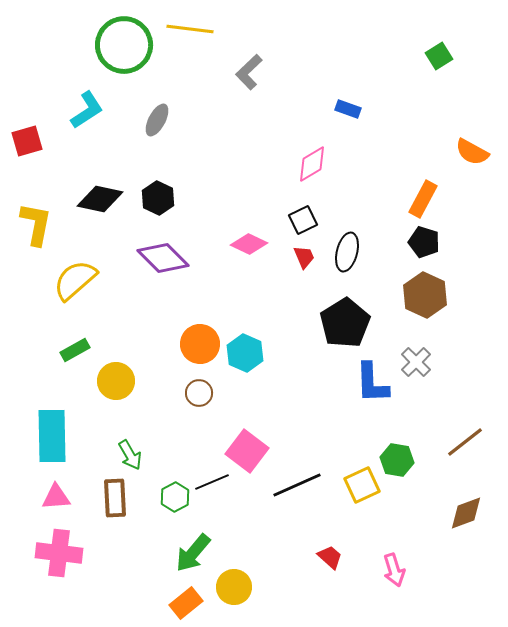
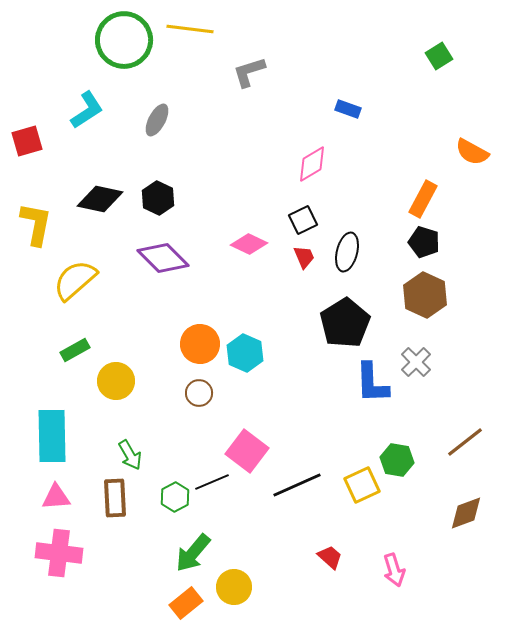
green circle at (124, 45): moved 5 px up
gray L-shape at (249, 72): rotated 27 degrees clockwise
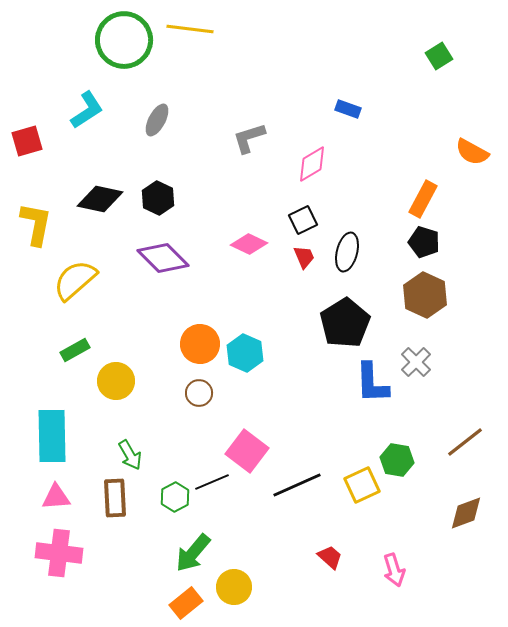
gray L-shape at (249, 72): moved 66 px down
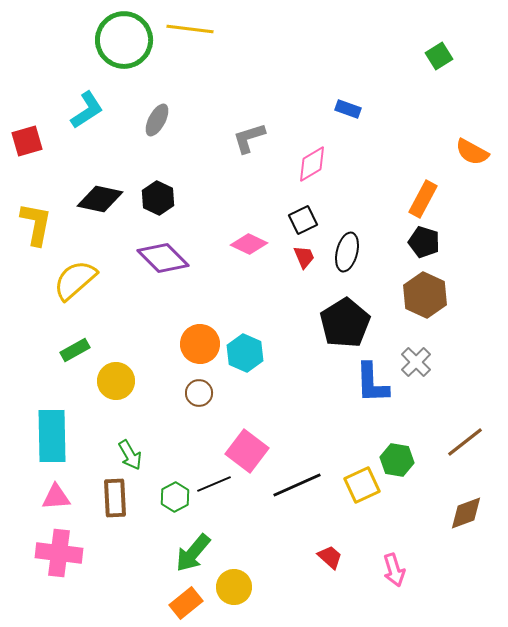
black line at (212, 482): moved 2 px right, 2 px down
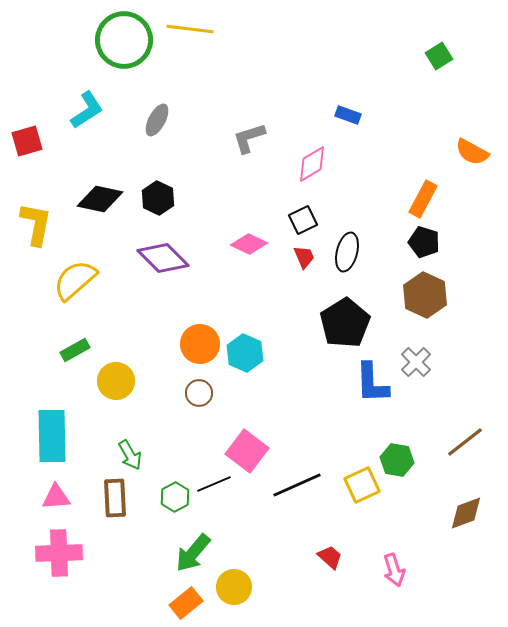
blue rectangle at (348, 109): moved 6 px down
pink cross at (59, 553): rotated 9 degrees counterclockwise
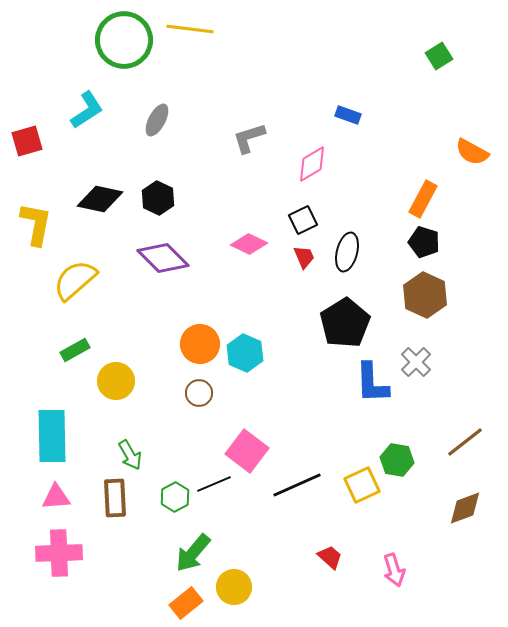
brown diamond at (466, 513): moved 1 px left, 5 px up
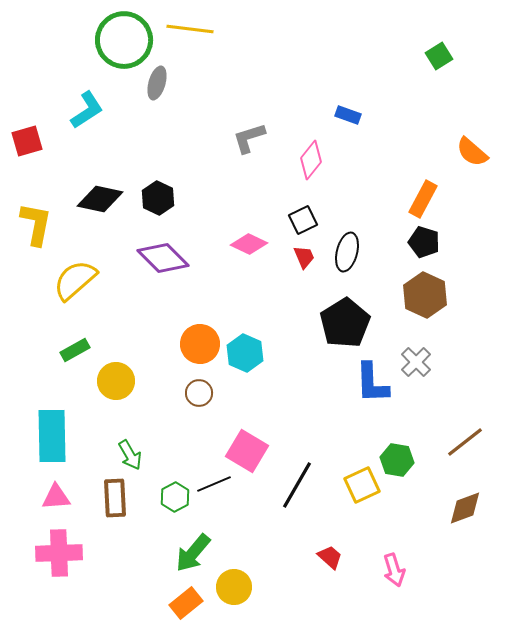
gray ellipse at (157, 120): moved 37 px up; rotated 12 degrees counterclockwise
orange semicircle at (472, 152): rotated 12 degrees clockwise
pink diamond at (312, 164): moved 1 px left, 4 px up; rotated 21 degrees counterclockwise
pink square at (247, 451): rotated 6 degrees counterclockwise
black line at (297, 485): rotated 36 degrees counterclockwise
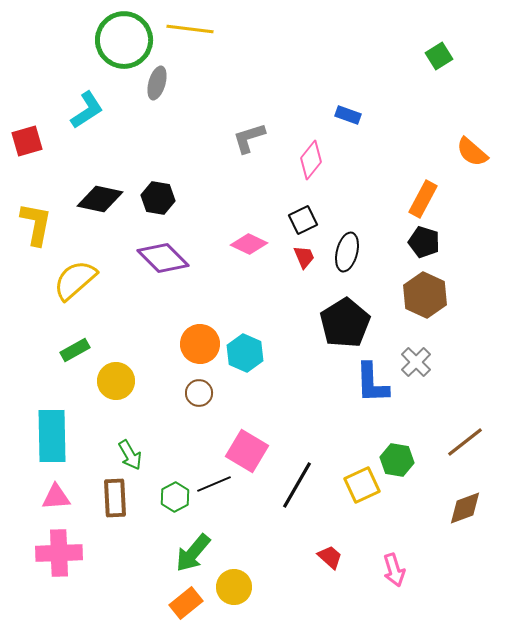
black hexagon at (158, 198): rotated 16 degrees counterclockwise
